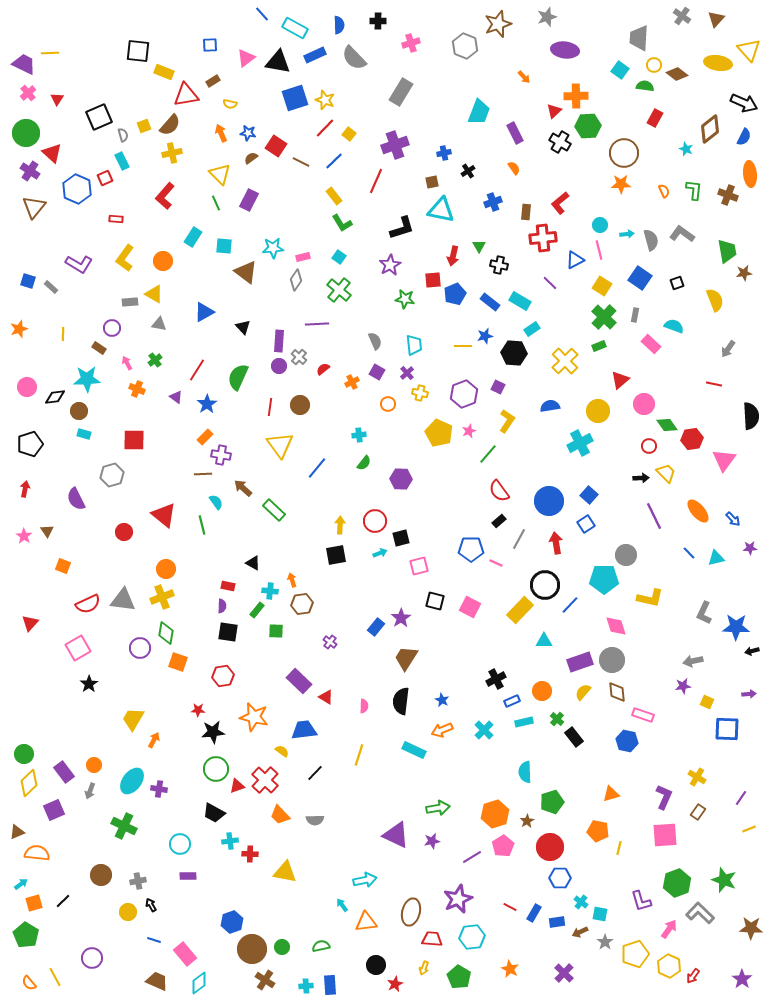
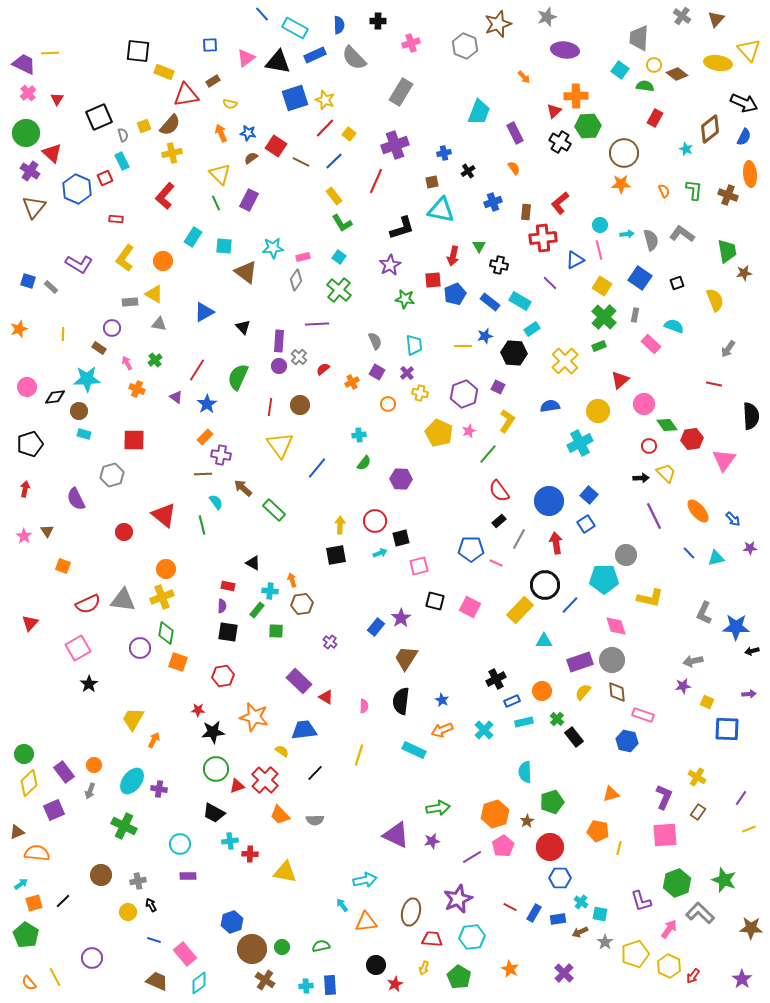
blue rectangle at (557, 922): moved 1 px right, 3 px up
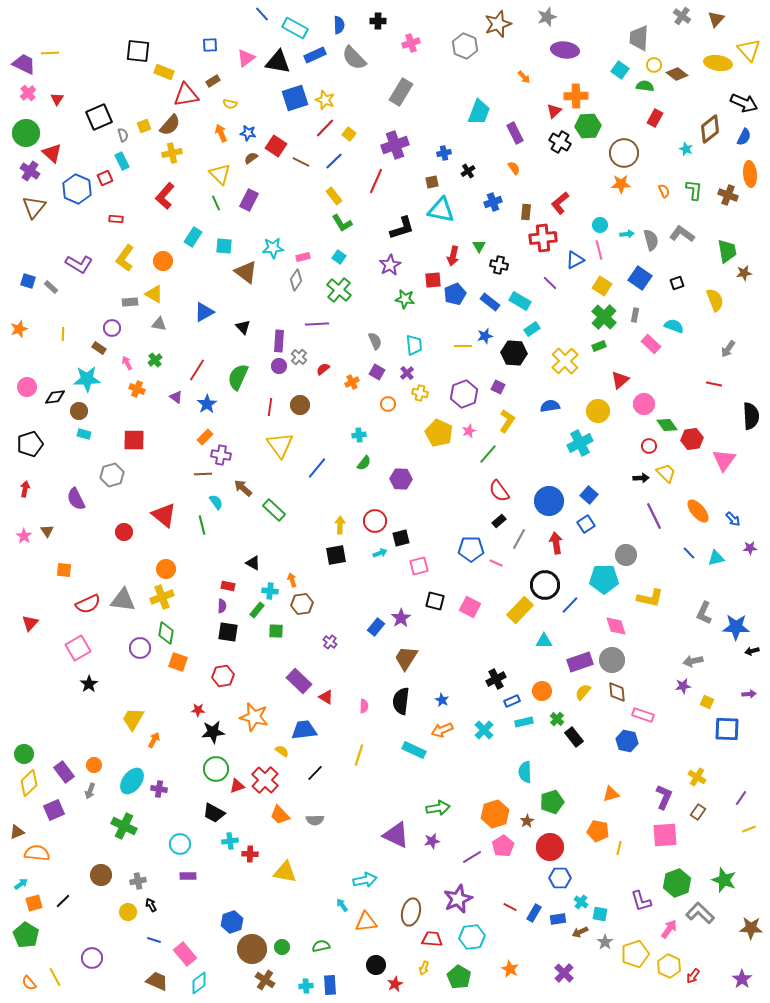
orange square at (63, 566): moved 1 px right, 4 px down; rotated 14 degrees counterclockwise
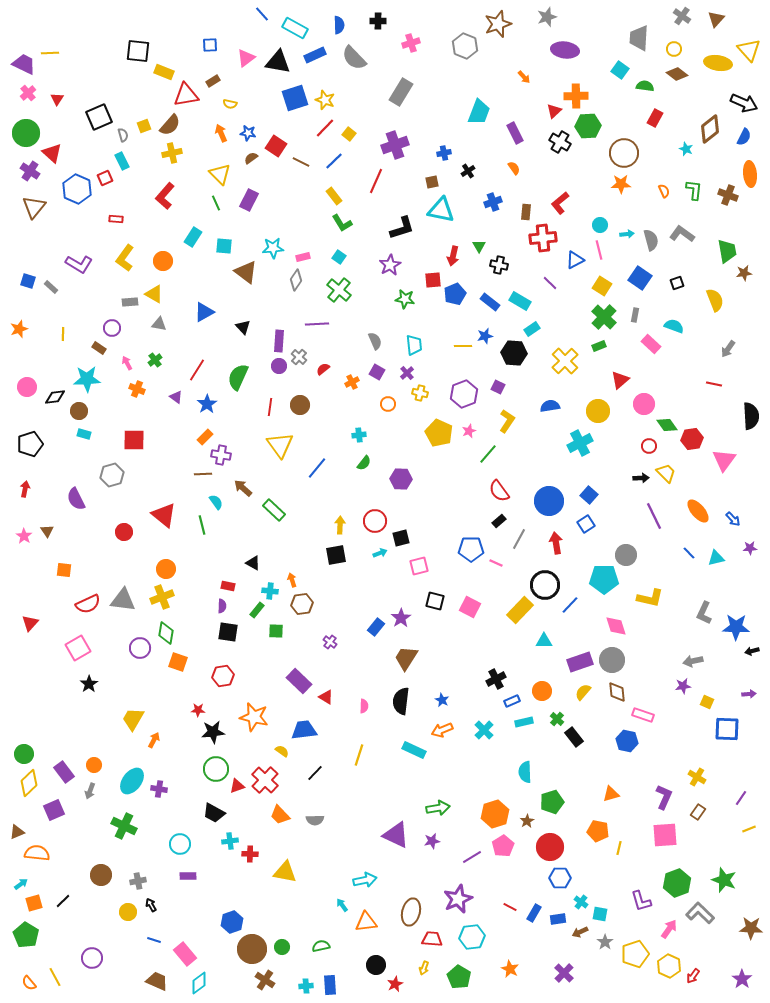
yellow circle at (654, 65): moved 20 px right, 16 px up
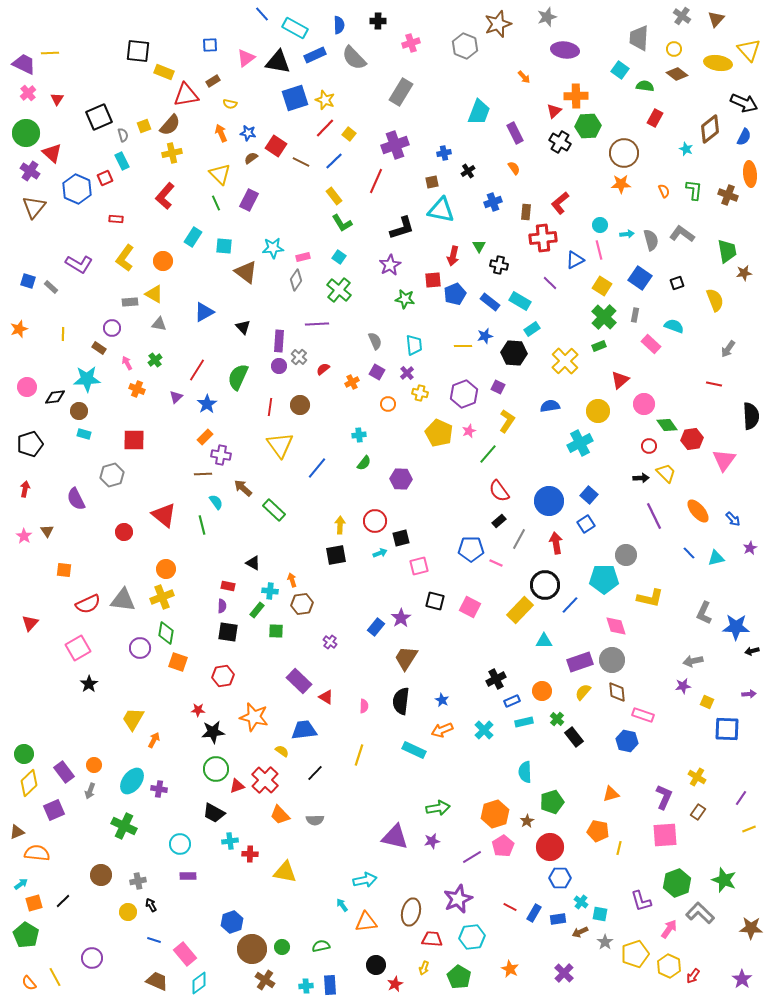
purple triangle at (176, 397): rotated 40 degrees clockwise
purple star at (750, 548): rotated 24 degrees counterclockwise
purple triangle at (396, 835): moved 1 px left, 2 px down; rotated 12 degrees counterclockwise
